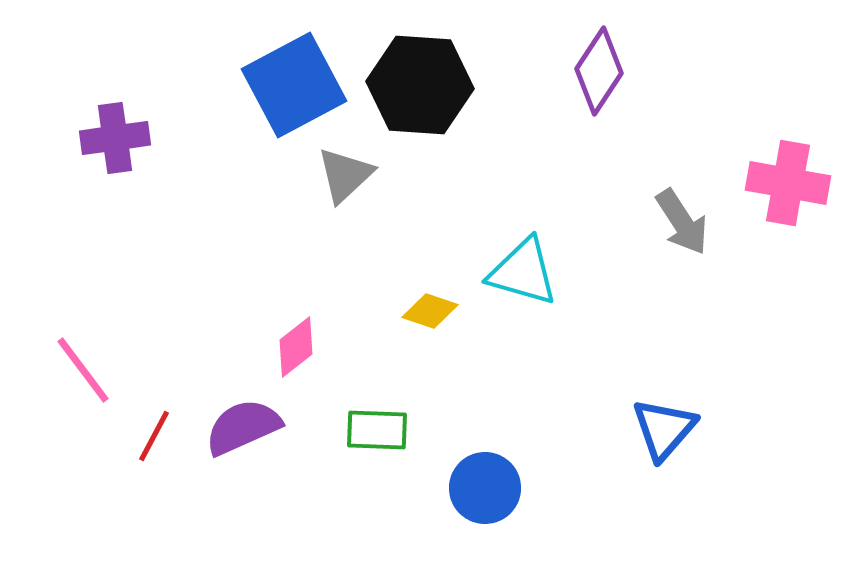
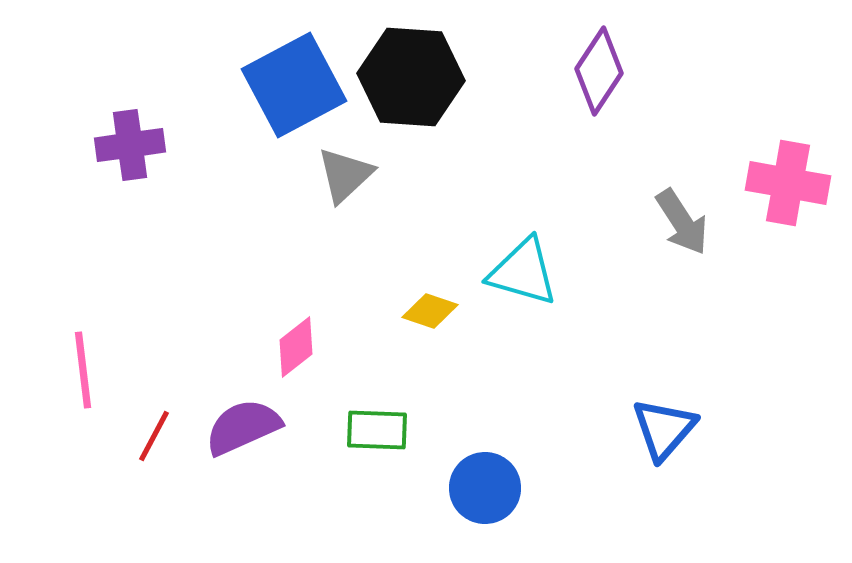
black hexagon: moved 9 px left, 8 px up
purple cross: moved 15 px right, 7 px down
pink line: rotated 30 degrees clockwise
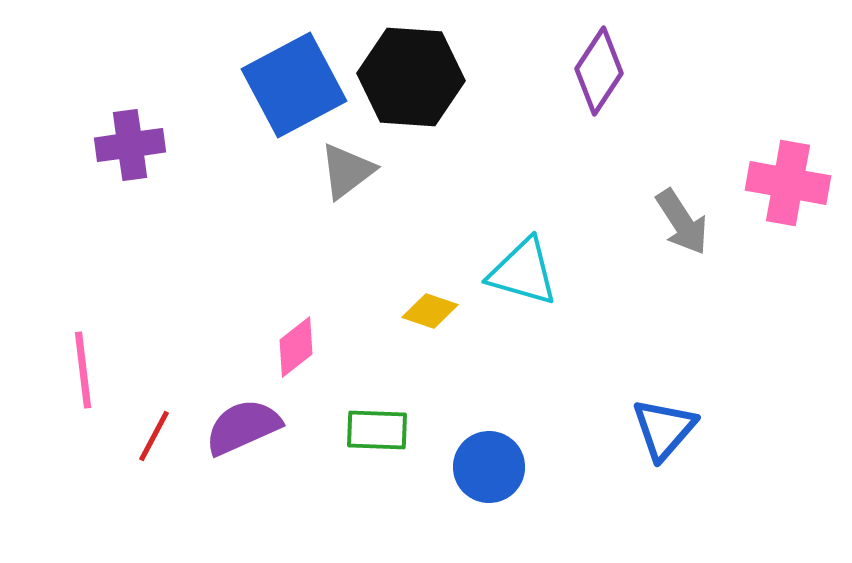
gray triangle: moved 2 px right, 4 px up; rotated 6 degrees clockwise
blue circle: moved 4 px right, 21 px up
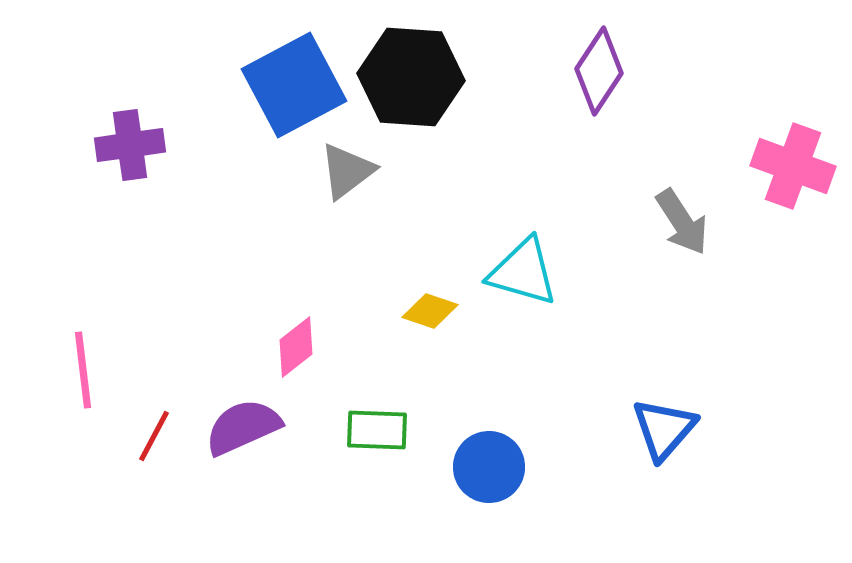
pink cross: moved 5 px right, 17 px up; rotated 10 degrees clockwise
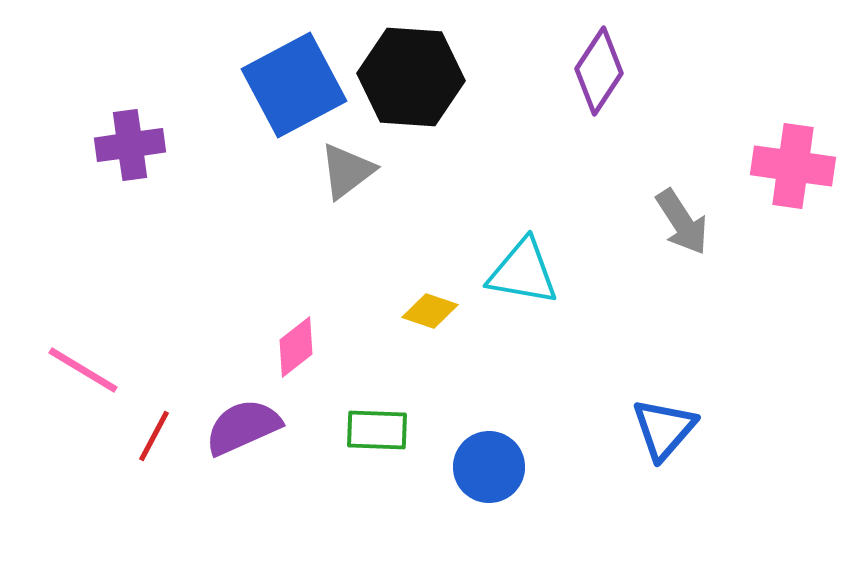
pink cross: rotated 12 degrees counterclockwise
cyan triangle: rotated 6 degrees counterclockwise
pink line: rotated 52 degrees counterclockwise
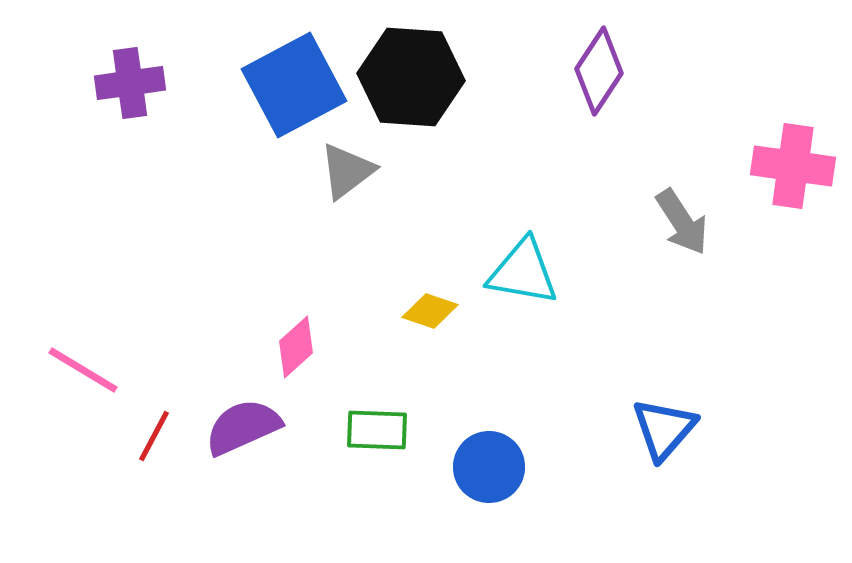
purple cross: moved 62 px up
pink diamond: rotated 4 degrees counterclockwise
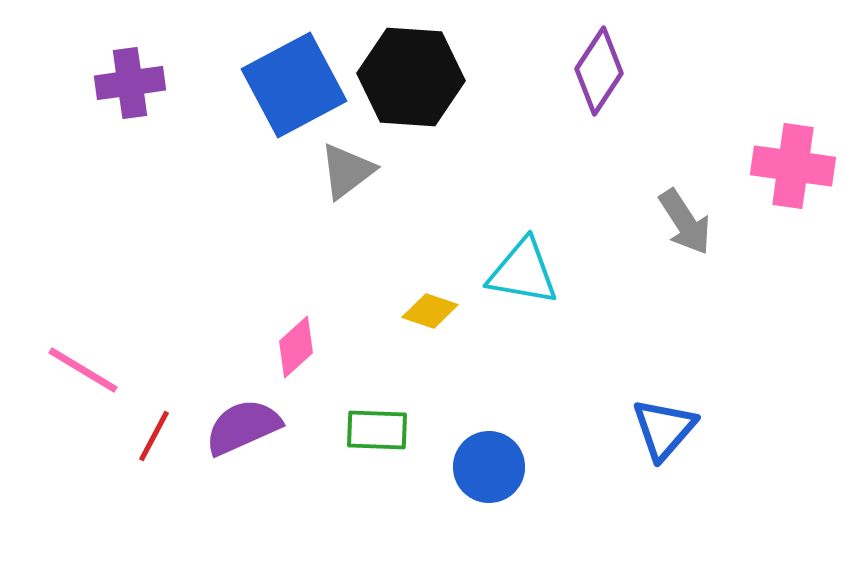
gray arrow: moved 3 px right
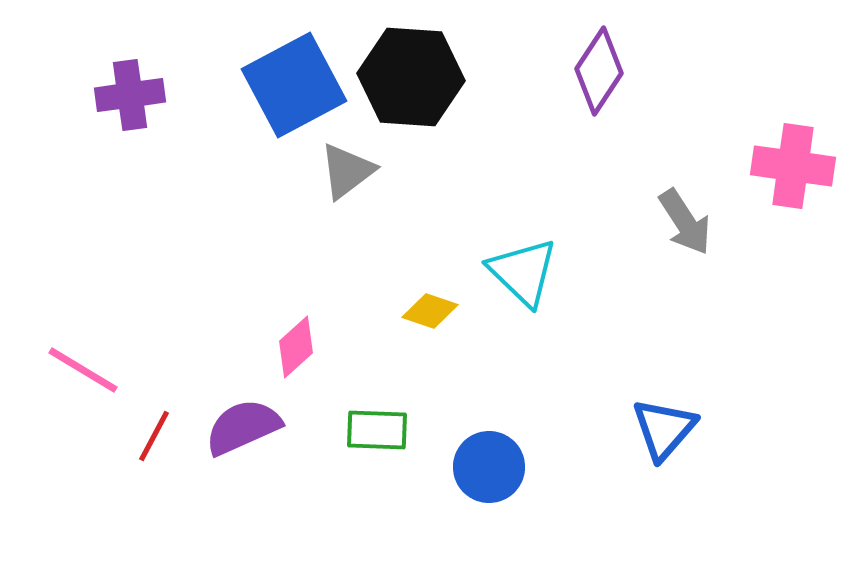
purple cross: moved 12 px down
cyan triangle: rotated 34 degrees clockwise
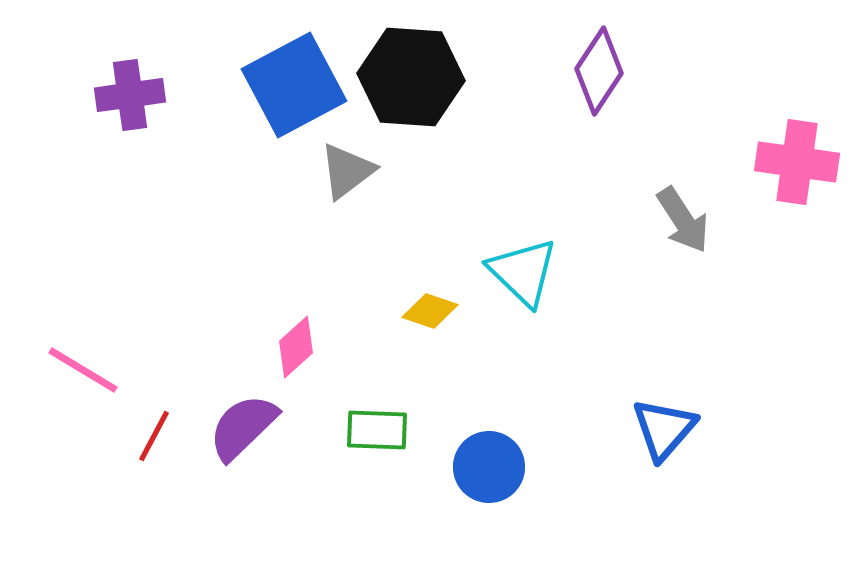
pink cross: moved 4 px right, 4 px up
gray arrow: moved 2 px left, 2 px up
purple semicircle: rotated 20 degrees counterclockwise
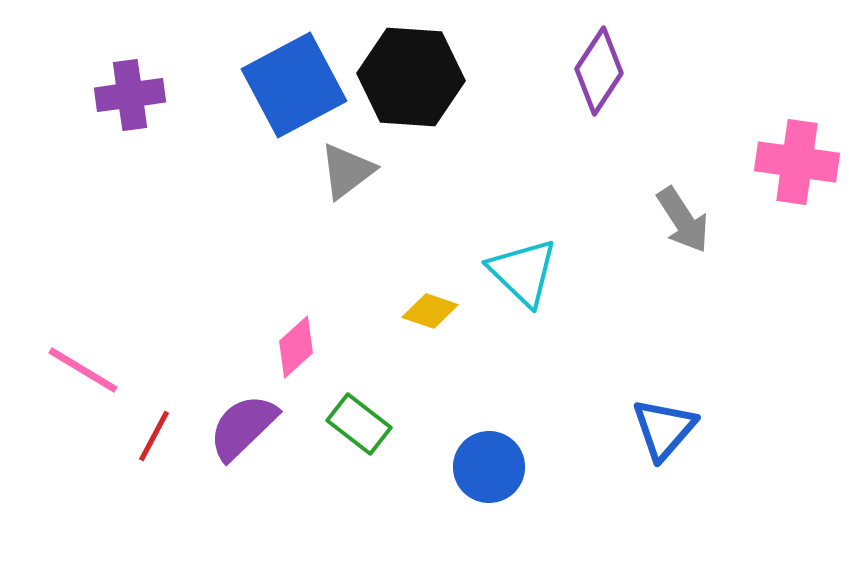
green rectangle: moved 18 px left, 6 px up; rotated 36 degrees clockwise
